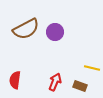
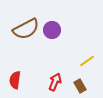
purple circle: moved 3 px left, 2 px up
yellow line: moved 5 px left, 7 px up; rotated 49 degrees counterclockwise
brown rectangle: rotated 40 degrees clockwise
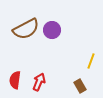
yellow line: moved 4 px right; rotated 35 degrees counterclockwise
red arrow: moved 16 px left
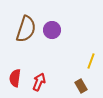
brown semicircle: rotated 44 degrees counterclockwise
red semicircle: moved 2 px up
brown rectangle: moved 1 px right
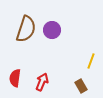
red arrow: moved 3 px right
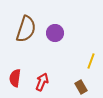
purple circle: moved 3 px right, 3 px down
brown rectangle: moved 1 px down
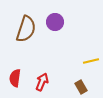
purple circle: moved 11 px up
yellow line: rotated 56 degrees clockwise
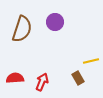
brown semicircle: moved 4 px left
red semicircle: rotated 78 degrees clockwise
brown rectangle: moved 3 px left, 9 px up
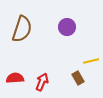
purple circle: moved 12 px right, 5 px down
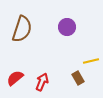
red semicircle: rotated 36 degrees counterclockwise
